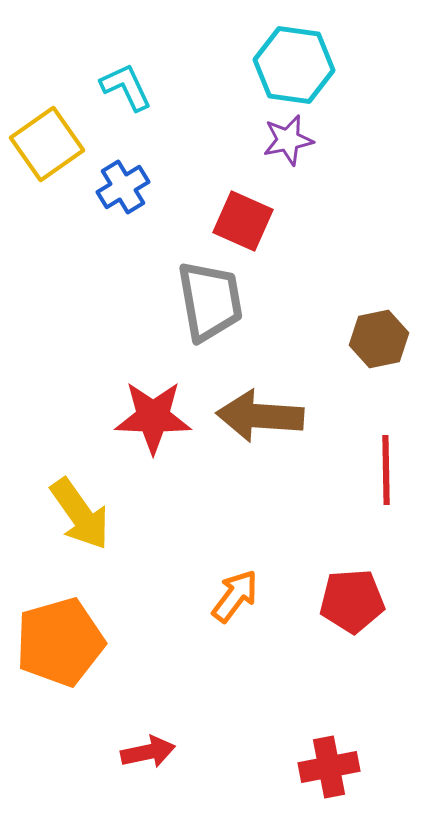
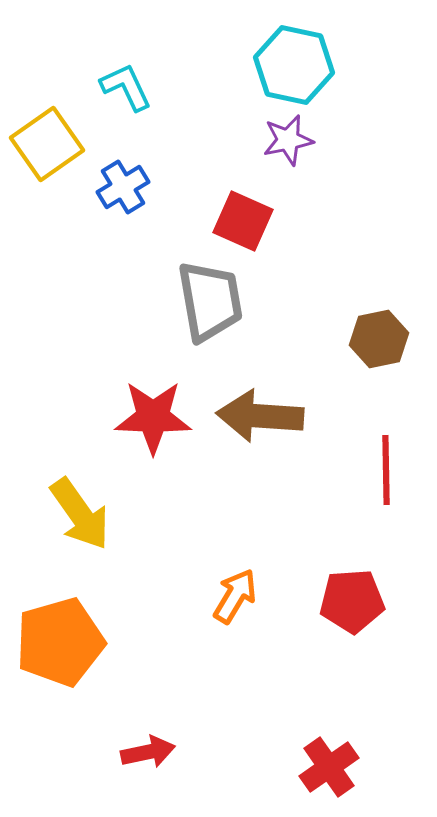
cyan hexagon: rotated 4 degrees clockwise
orange arrow: rotated 6 degrees counterclockwise
red cross: rotated 24 degrees counterclockwise
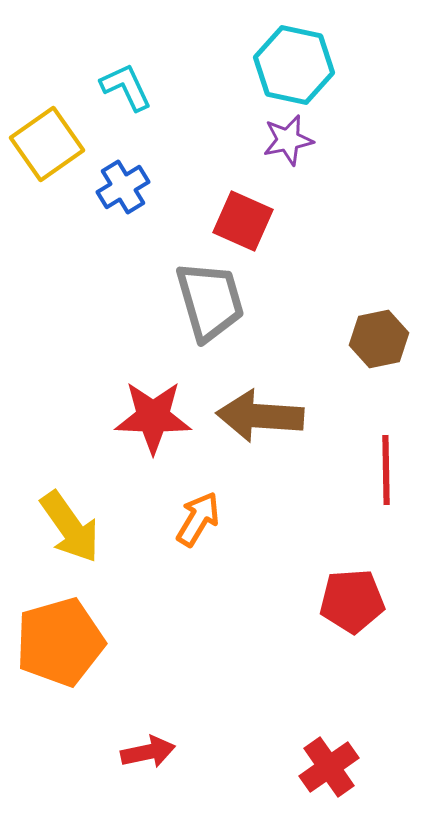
gray trapezoid: rotated 6 degrees counterclockwise
yellow arrow: moved 10 px left, 13 px down
orange arrow: moved 37 px left, 77 px up
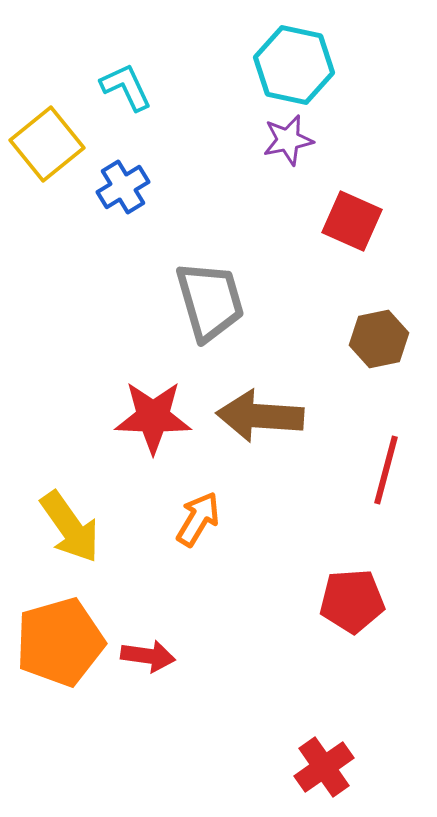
yellow square: rotated 4 degrees counterclockwise
red square: moved 109 px right
red line: rotated 16 degrees clockwise
red arrow: moved 96 px up; rotated 20 degrees clockwise
red cross: moved 5 px left
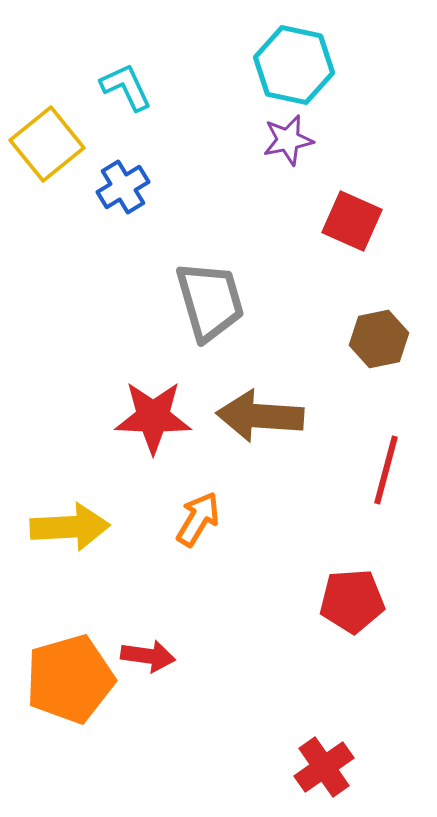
yellow arrow: rotated 58 degrees counterclockwise
orange pentagon: moved 10 px right, 37 px down
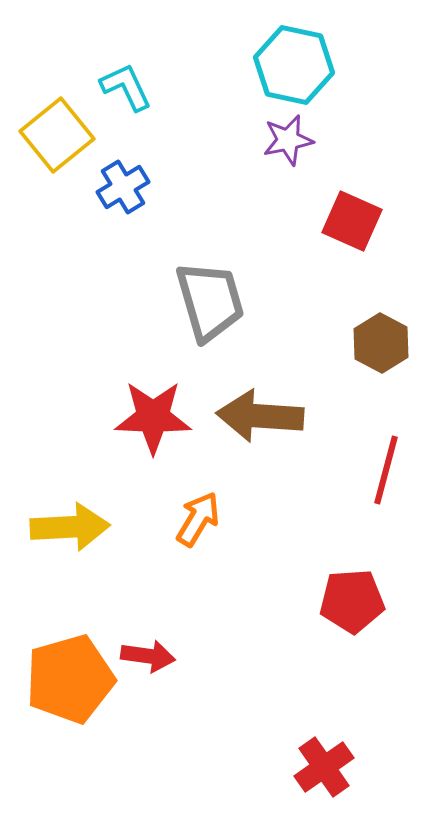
yellow square: moved 10 px right, 9 px up
brown hexagon: moved 2 px right, 4 px down; rotated 20 degrees counterclockwise
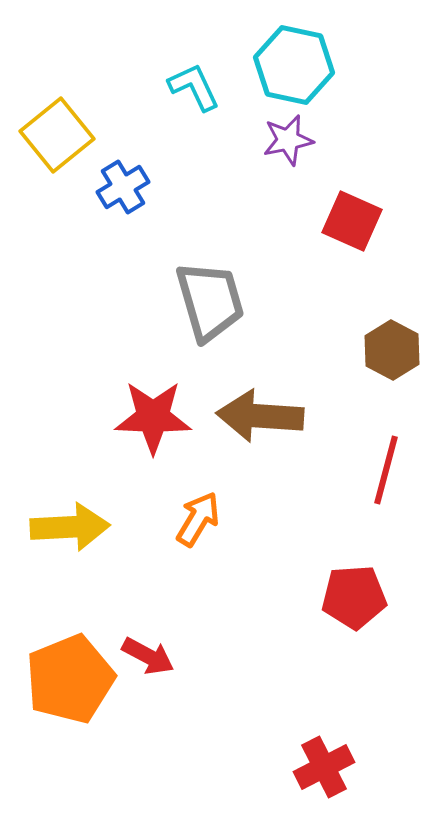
cyan L-shape: moved 68 px right
brown hexagon: moved 11 px right, 7 px down
red pentagon: moved 2 px right, 4 px up
red arrow: rotated 20 degrees clockwise
orange pentagon: rotated 6 degrees counterclockwise
red cross: rotated 8 degrees clockwise
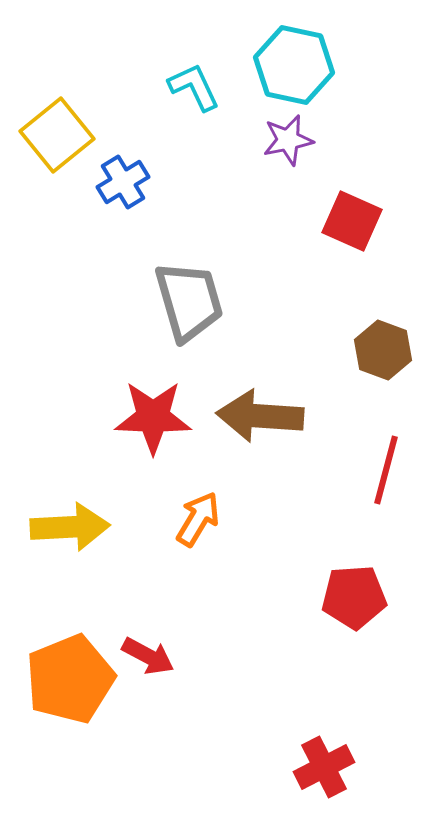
blue cross: moved 5 px up
gray trapezoid: moved 21 px left
brown hexagon: moved 9 px left; rotated 8 degrees counterclockwise
